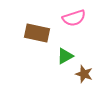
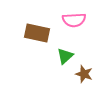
pink semicircle: moved 2 px down; rotated 15 degrees clockwise
green triangle: rotated 12 degrees counterclockwise
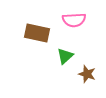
brown star: moved 3 px right
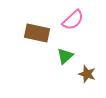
pink semicircle: moved 1 px left; rotated 40 degrees counterclockwise
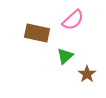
brown star: rotated 18 degrees clockwise
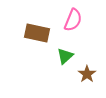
pink semicircle: rotated 25 degrees counterclockwise
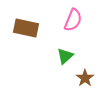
brown rectangle: moved 11 px left, 5 px up
brown star: moved 2 px left, 4 px down
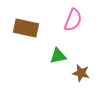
green triangle: moved 7 px left; rotated 30 degrees clockwise
brown star: moved 4 px left, 5 px up; rotated 24 degrees counterclockwise
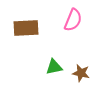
brown rectangle: rotated 15 degrees counterclockwise
green triangle: moved 4 px left, 11 px down
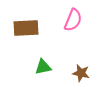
green triangle: moved 11 px left
